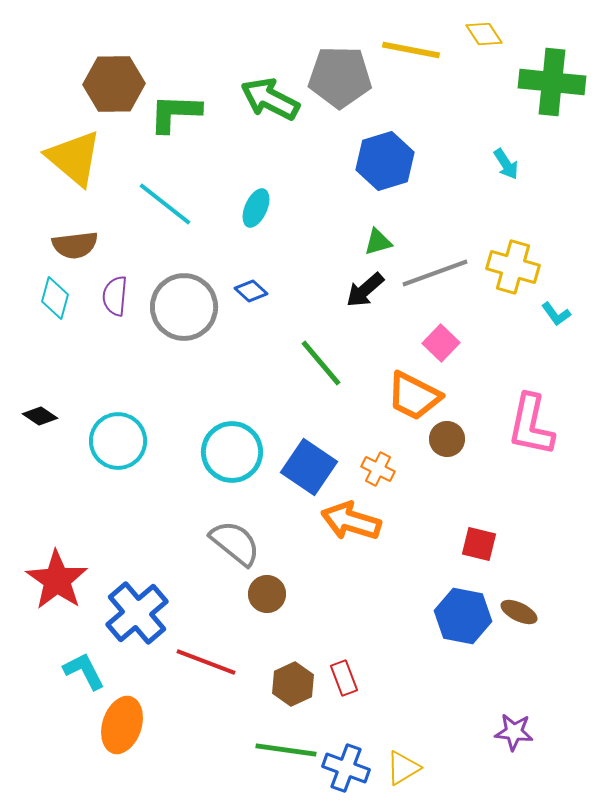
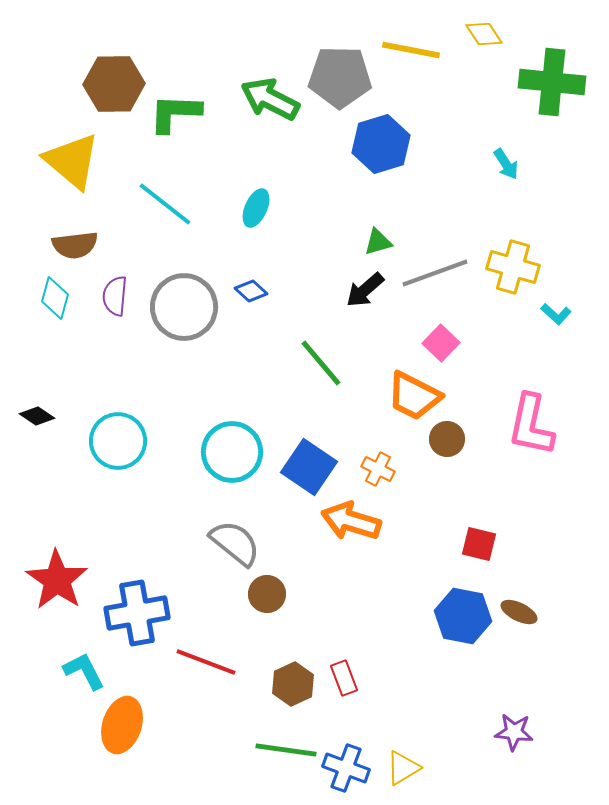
yellow triangle at (74, 158): moved 2 px left, 3 px down
blue hexagon at (385, 161): moved 4 px left, 17 px up
cyan L-shape at (556, 314): rotated 12 degrees counterclockwise
black diamond at (40, 416): moved 3 px left
blue cross at (137, 613): rotated 30 degrees clockwise
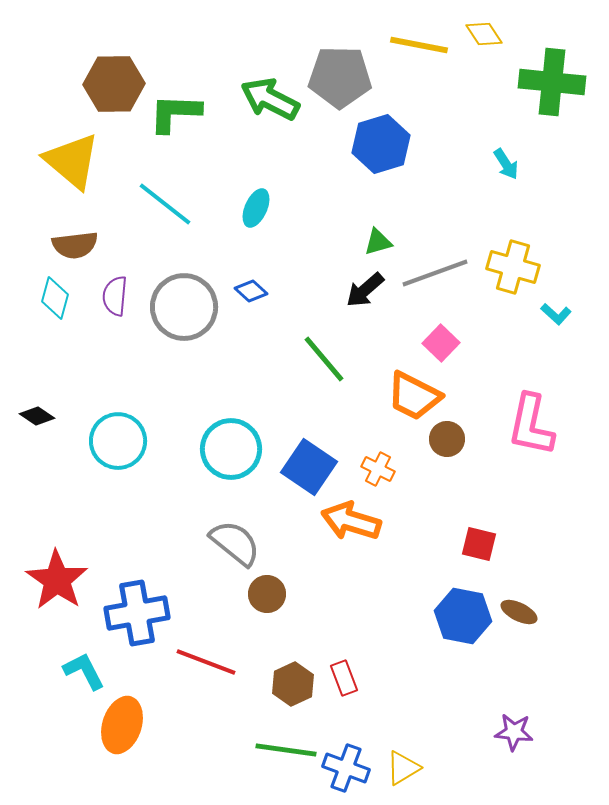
yellow line at (411, 50): moved 8 px right, 5 px up
green line at (321, 363): moved 3 px right, 4 px up
cyan circle at (232, 452): moved 1 px left, 3 px up
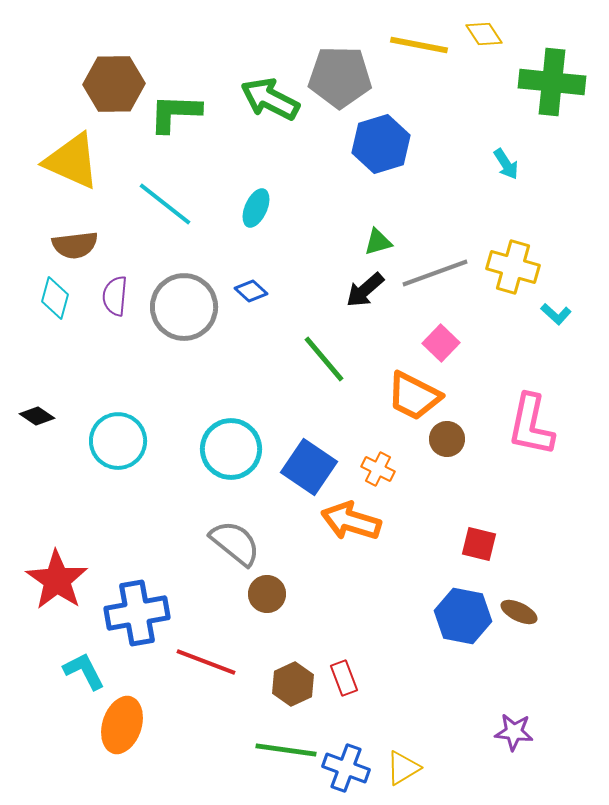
yellow triangle at (72, 161): rotated 16 degrees counterclockwise
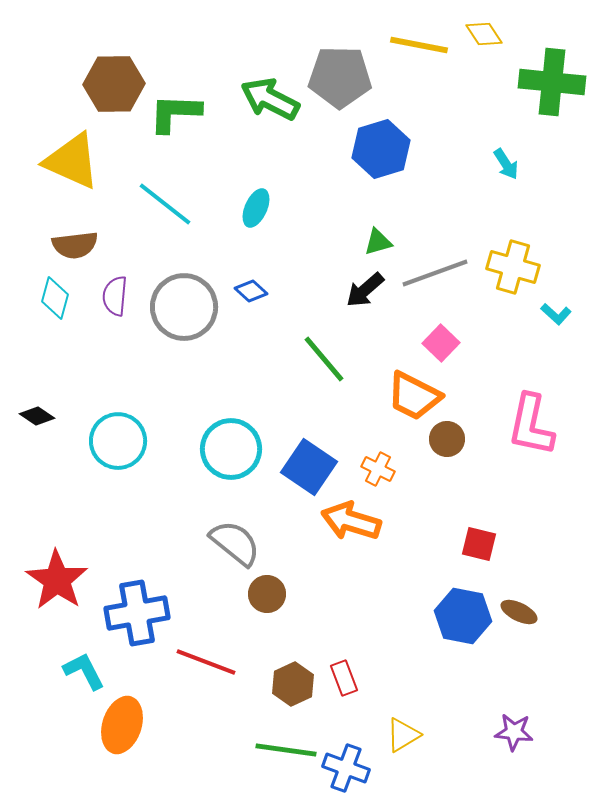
blue hexagon at (381, 144): moved 5 px down
yellow triangle at (403, 768): moved 33 px up
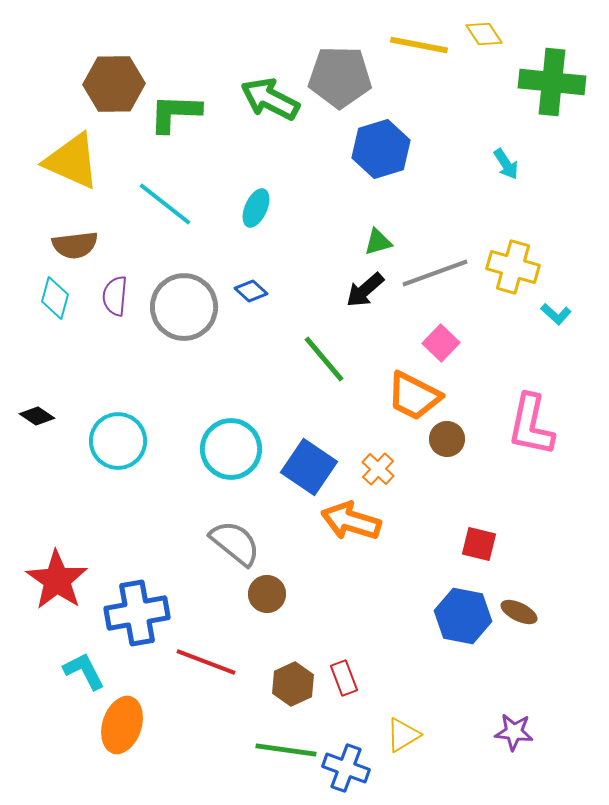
orange cross at (378, 469): rotated 16 degrees clockwise
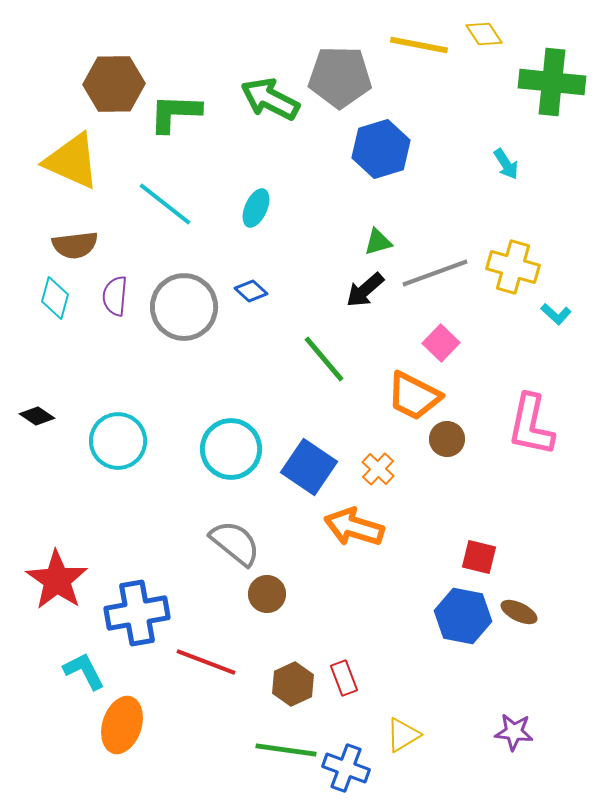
orange arrow at (351, 521): moved 3 px right, 6 px down
red square at (479, 544): moved 13 px down
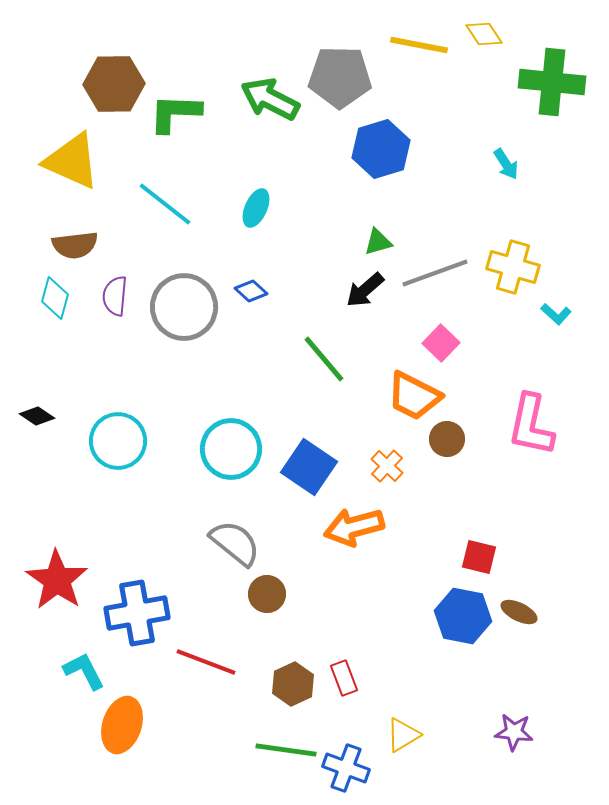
orange cross at (378, 469): moved 9 px right, 3 px up
orange arrow at (354, 527): rotated 32 degrees counterclockwise
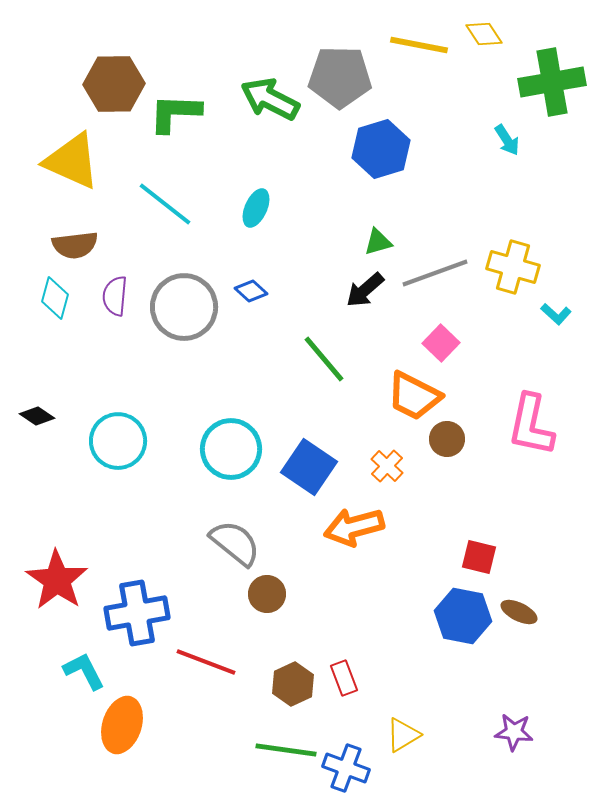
green cross at (552, 82): rotated 16 degrees counterclockwise
cyan arrow at (506, 164): moved 1 px right, 24 px up
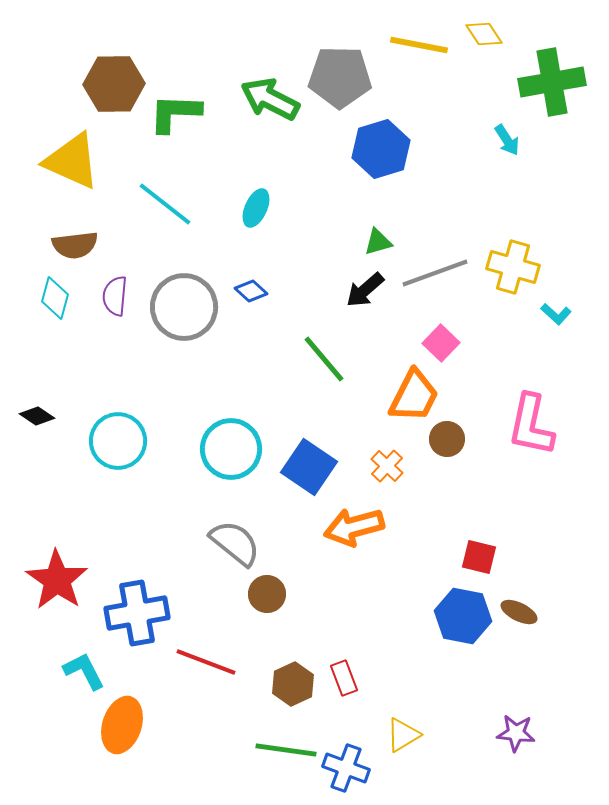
orange trapezoid at (414, 396): rotated 90 degrees counterclockwise
purple star at (514, 732): moved 2 px right, 1 px down
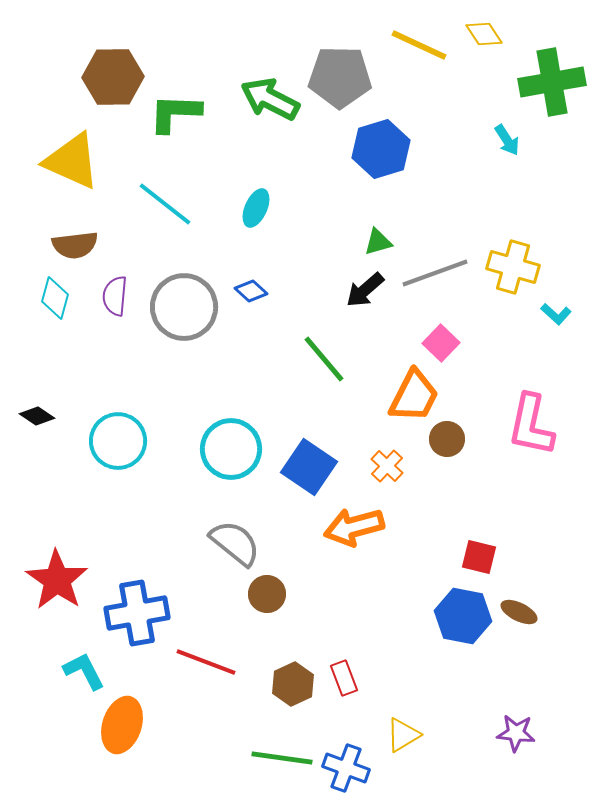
yellow line at (419, 45): rotated 14 degrees clockwise
brown hexagon at (114, 84): moved 1 px left, 7 px up
green line at (286, 750): moved 4 px left, 8 px down
